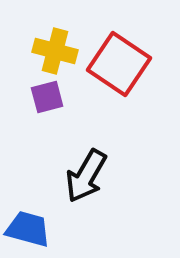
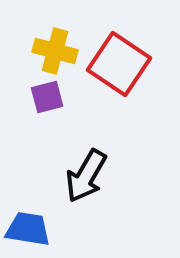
blue trapezoid: rotated 6 degrees counterclockwise
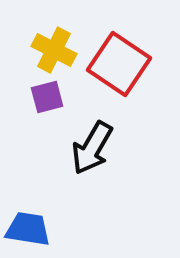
yellow cross: moved 1 px left, 1 px up; rotated 12 degrees clockwise
black arrow: moved 6 px right, 28 px up
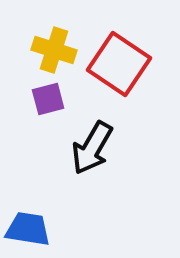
yellow cross: rotated 9 degrees counterclockwise
purple square: moved 1 px right, 2 px down
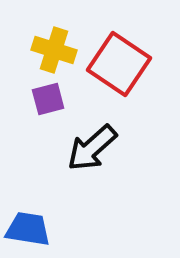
black arrow: rotated 18 degrees clockwise
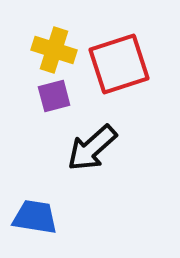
red square: rotated 38 degrees clockwise
purple square: moved 6 px right, 3 px up
blue trapezoid: moved 7 px right, 12 px up
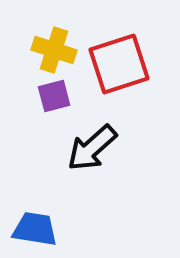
blue trapezoid: moved 12 px down
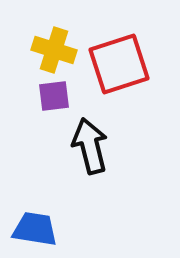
purple square: rotated 8 degrees clockwise
black arrow: moved 2 px left, 2 px up; rotated 118 degrees clockwise
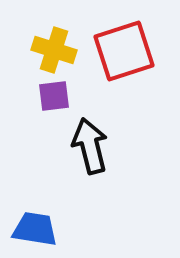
red square: moved 5 px right, 13 px up
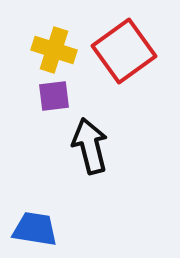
red square: rotated 18 degrees counterclockwise
